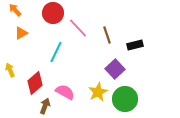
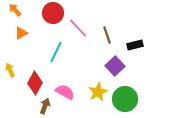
purple square: moved 3 px up
red diamond: rotated 20 degrees counterclockwise
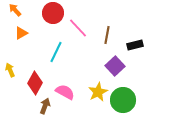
brown line: rotated 30 degrees clockwise
green circle: moved 2 px left, 1 px down
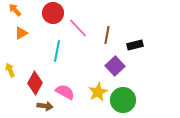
cyan line: moved 1 px right, 1 px up; rotated 15 degrees counterclockwise
brown arrow: rotated 77 degrees clockwise
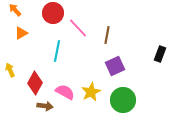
black rectangle: moved 25 px right, 9 px down; rotated 56 degrees counterclockwise
purple square: rotated 18 degrees clockwise
yellow star: moved 7 px left
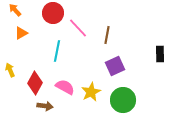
black rectangle: rotated 21 degrees counterclockwise
pink semicircle: moved 5 px up
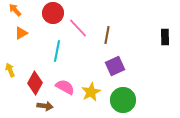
black rectangle: moved 5 px right, 17 px up
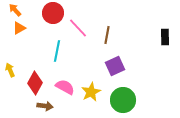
orange triangle: moved 2 px left, 5 px up
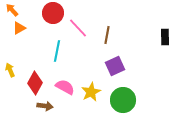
orange arrow: moved 3 px left
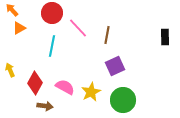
red circle: moved 1 px left
cyan line: moved 5 px left, 5 px up
